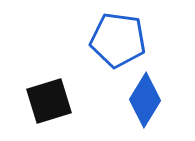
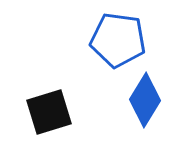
black square: moved 11 px down
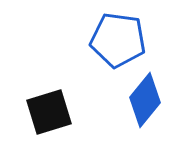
blue diamond: rotated 8 degrees clockwise
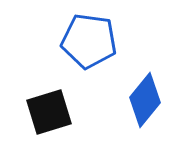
blue pentagon: moved 29 px left, 1 px down
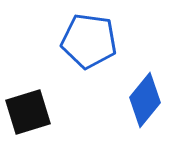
black square: moved 21 px left
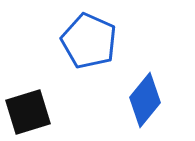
blue pentagon: rotated 16 degrees clockwise
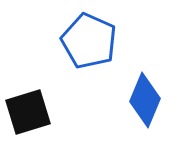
blue diamond: rotated 16 degrees counterclockwise
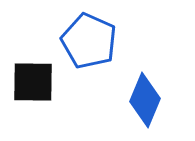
black square: moved 5 px right, 30 px up; rotated 18 degrees clockwise
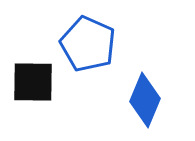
blue pentagon: moved 1 px left, 3 px down
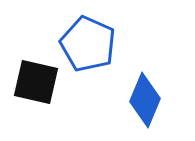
black square: moved 3 px right; rotated 12 degrees clockwise
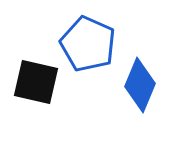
blue diamond: moved 5 px left, 15 px up
